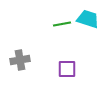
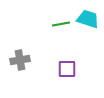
green line: moved 1 px left
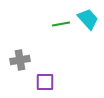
cyan trapezoid: rotated 30 degrees clockwise
purple square: moved 22 px left, 13 px down
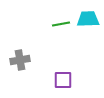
cyan trapezoid: rotated 50 degrees counterclockwise
purple square: moved 18 px right, 2 px up
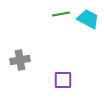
cyan trapezoid: rotated 30 degrees clockwise
green line: moved 10 px up
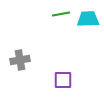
cyan trapezoid: rotated 30 degrees counterclockwise
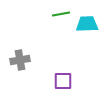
cyan trapezoid: moved 1 px left, 5 px down
purple square: moved 1 px down
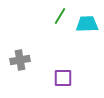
green line: moved 1 px left, 2 px down; rotated 48 degrees counterclockwise
purple square: moved 3 px up
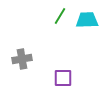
cyan trapezoid: moved 4 px up
gray cross: moved 2 px right, 1 px up
